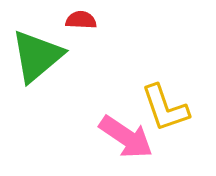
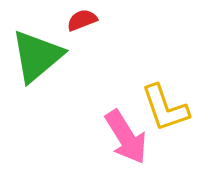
red semicircle: moved 1 px right; rotated 24 degrees counterclockwise
pink arrow: rotated 24 degrees clockwise
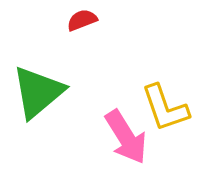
green triangle: moved 1 px right, 36 px down
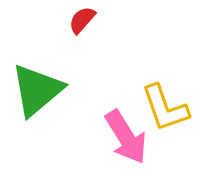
red semicircle: rotated 28 degrees counterclockwise
green triangle: moved 1 px left, 2 px up
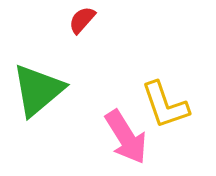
green triangle: moved 1 px right
yellow L-shape: moved 3 px up
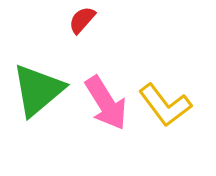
yellow L-shape: rotated 18 degrees counterclockwise
pink arrow: moved 20 px left, 34 px up
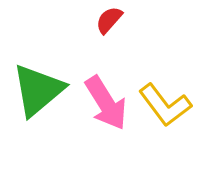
red semicircle: moved 27 px right
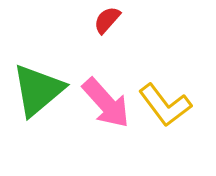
red semicircle: moved 2 px left
pink arrow: rotated 10 degrees counterclockwise
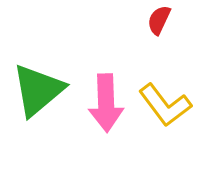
red semicircle: moved 52 px right; rotated 16 degrees counterclockwise
pink arrow: rotated 40 degrees clockwise
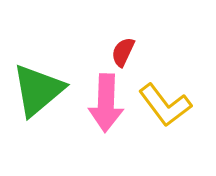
red semicircle: moved 36 px left, 32 px down
pink arrow: rotated 4 degrees clockwise
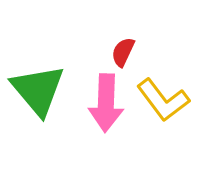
green triangle: rotated 30 degrees counterclockwise
yellow L-shape: moved 2 px left, 5 px up
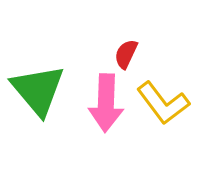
red semicircle: moved 3 px right, 2 px down
yellow L-shape: moved 3 px down
